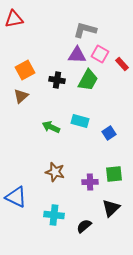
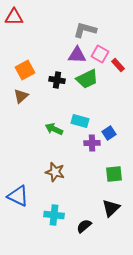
red triangle: moved 2 px up; rotated 12 degrees clockwise
red rectangle: moved 4 px left, 1 px down
green trapezoid: moved 1 px left, 1 px up; rotated 35 degrees clockwise
green arrow: moved 3 px right, 2 px down
purple cross: moved 2 px right, 39 px up
blue triangle: moved 2 px right, 1 px up
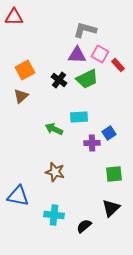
black cross: moved 2 px right; rotated 28 degrees clockwise
cyan rectangle: moved 1 px left, 4 px up; rotated 18 degrees counterclockwise
blue triangle: rotated 15 degrees counterclockwise
